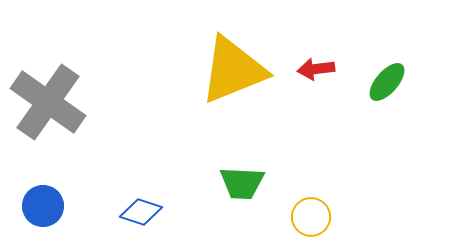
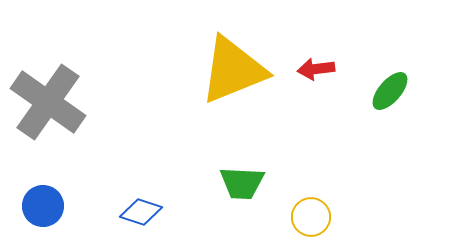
green ellipse: moved 3 px right, 9 px down
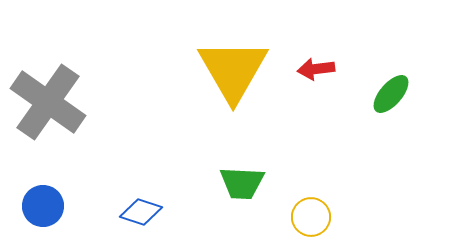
yellow triangle: rotated 38 degrees counterclockwise
green ellipse: moved 1 px right, 3 px down
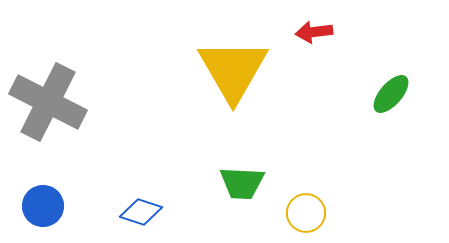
red arrow: moved 2 px left, 37 px up
gray cross: rotated 8 degrees counterclockwise
yellow circle: moved 5 px left, 4 px up
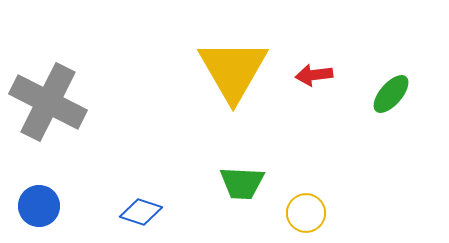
red arrow: moved 43 px down
blue circle: moved 4 px left
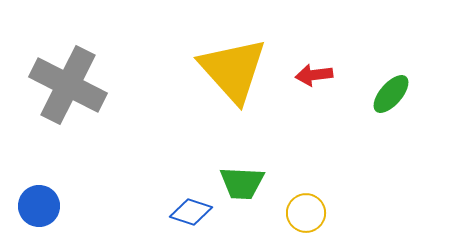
yellow triangle: rotated 12 degrees counterclockwise
gray cross: moved 20 px right, 17 px up
blue diamond: moved 50 px right
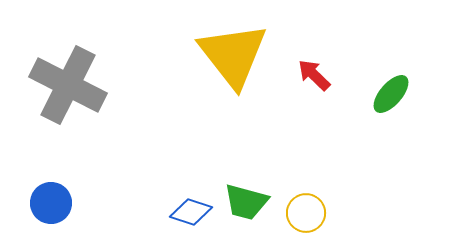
yellow triangle: moved 15 px up; rotated 4 degrees clockwise
red arrow: rotated 51 degrees clockwise
green trapezoid: moved 4 px right, 19 px down; rotated 12 degrees clockwise
blue circle: moved 12 px right, 3 px up
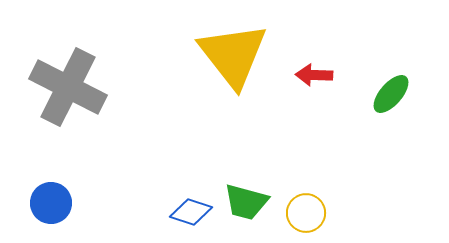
red arrow: rotated 42 degrees counterclockwise
gray cross: moved 2 px down
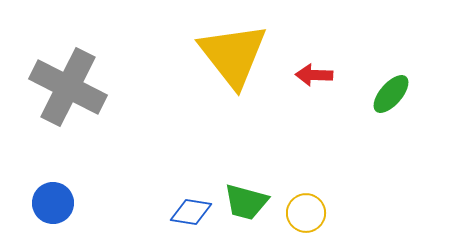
blue circle: moved 2 px right
blue diamond: rotated 9 degrees counterclockwise
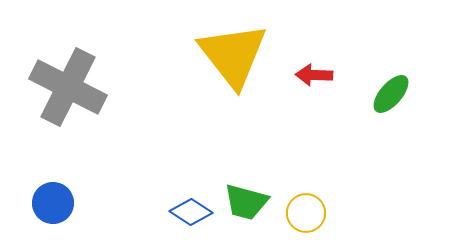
blue diamond: rotated 24 degrees clockwise
